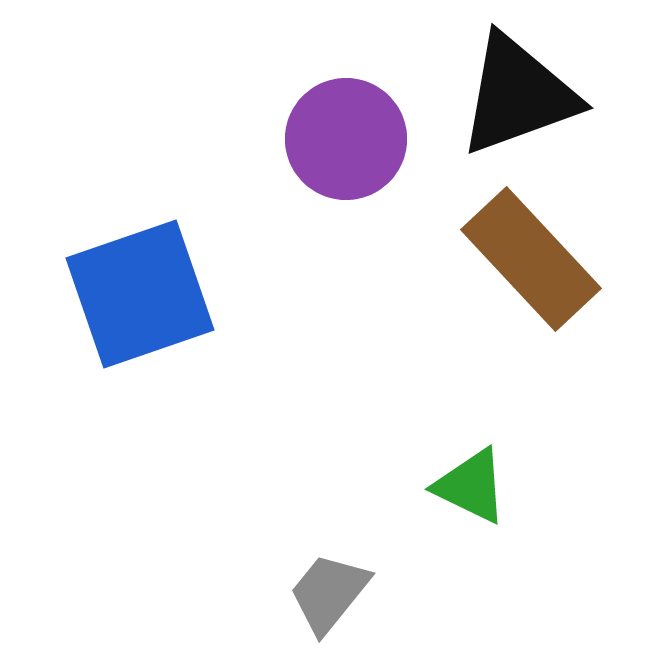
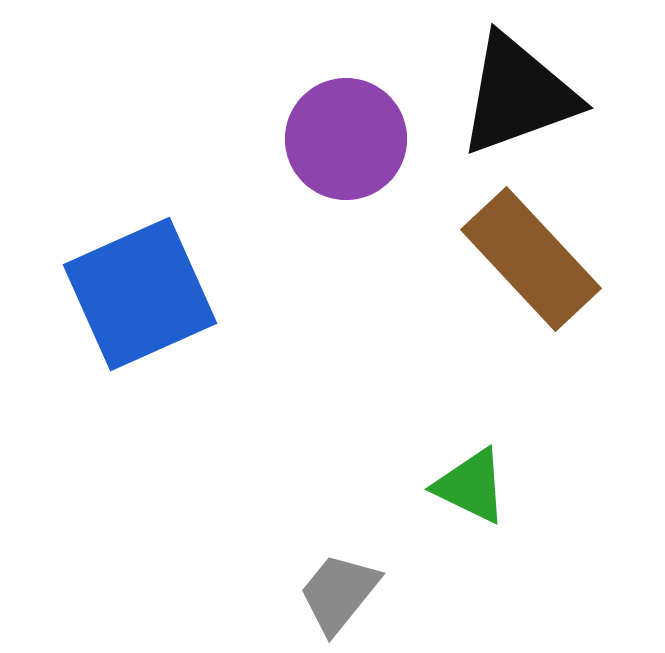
blue square: rotated 5 degrees counterclockwise
gray trapezoid: moved 10 px right
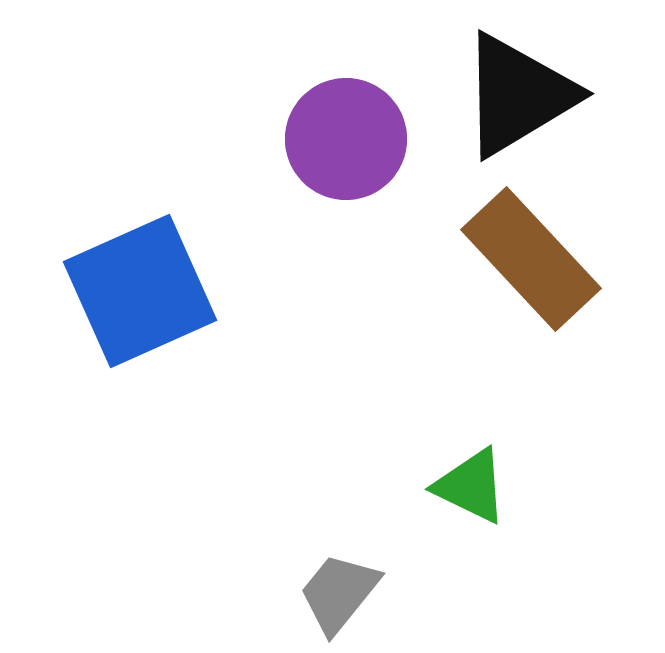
black triangle: rotated 11 degrees counterclockwise
blue square: moved 3 px up
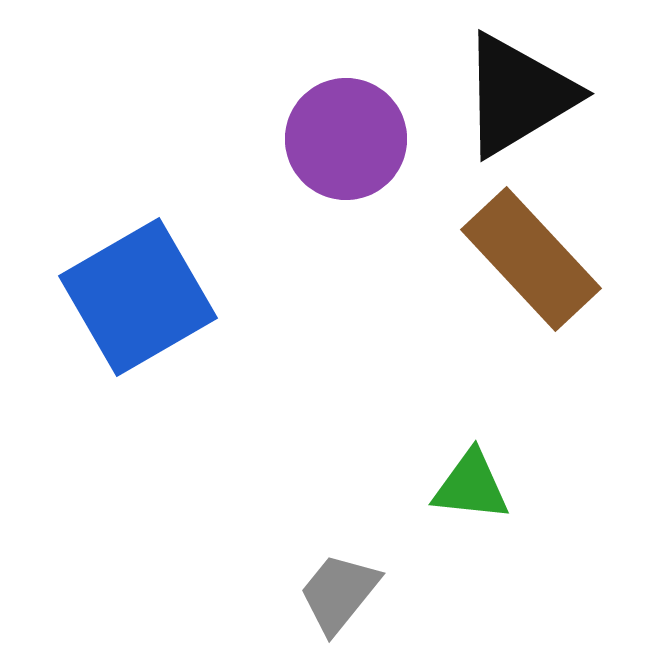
blue square: moved 2 px left, 6 px down; rotated 6 degrees counterclockwise
green triangle: rotated 20 degrees counterclockwise
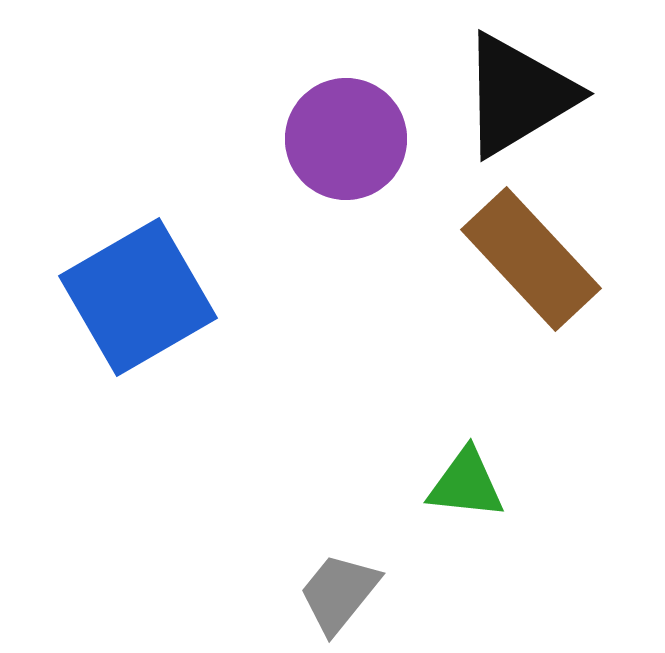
green triangle: moved 5 px left, 2 px up
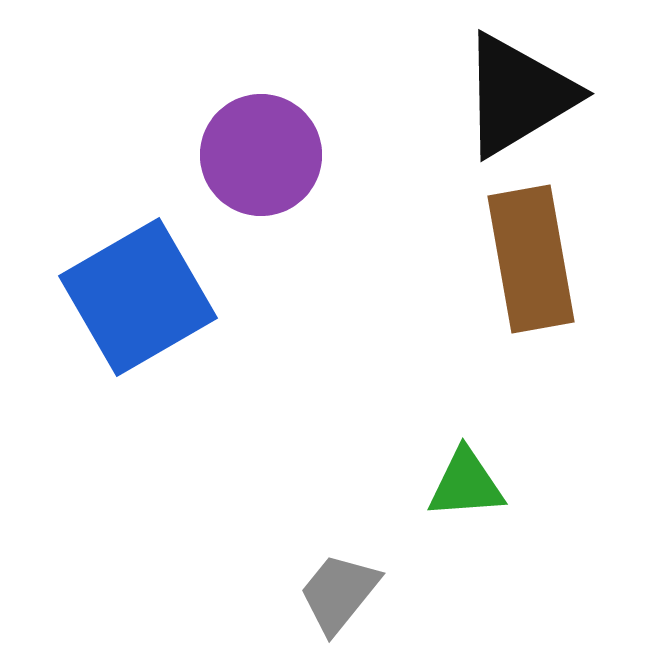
purple circle: moved 85 px left, 16 px down
brown rectangle: rotated 33 degrees clockwise
green triangle: rotated 10 degrees counterclockwise
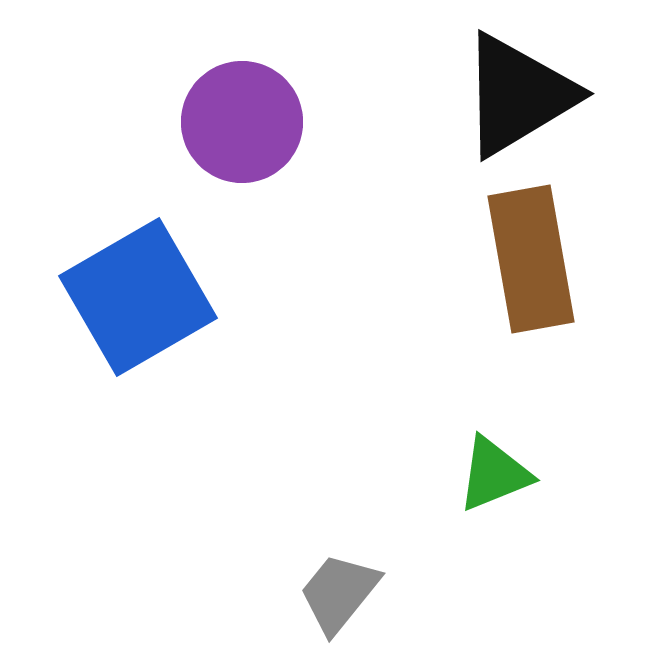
purple circle: moved 19 px left, 33 px up
green triangle: moved 28 px right, 10 px up; rotated 18 degrees counterclockwise
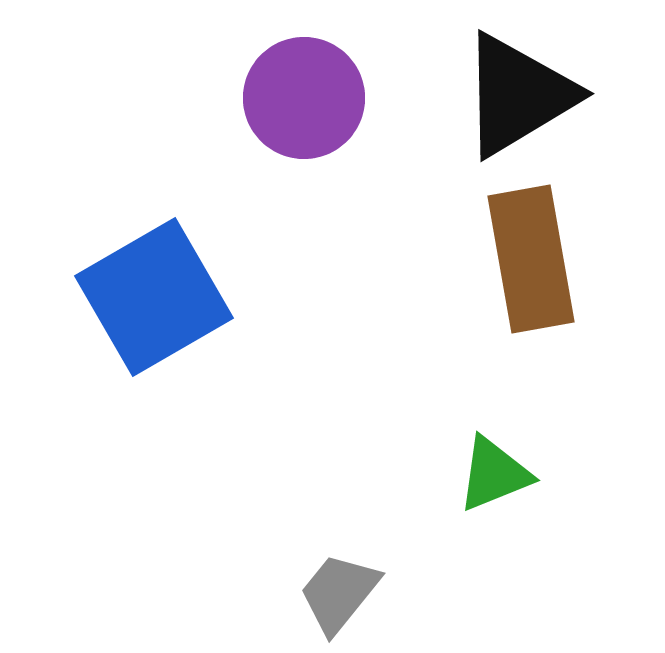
purple circle: moved 62 px right, 24 px up
blue square: moved 16 px right
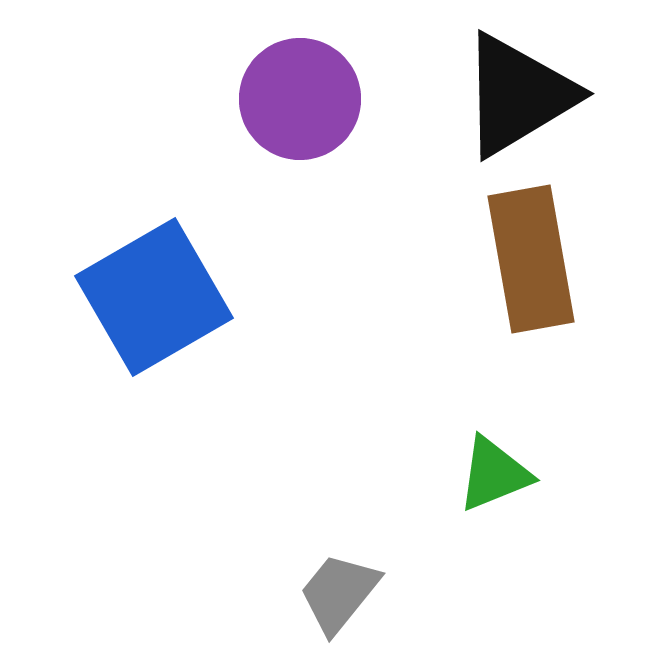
purple circle: moved 4 px left, 1 px down
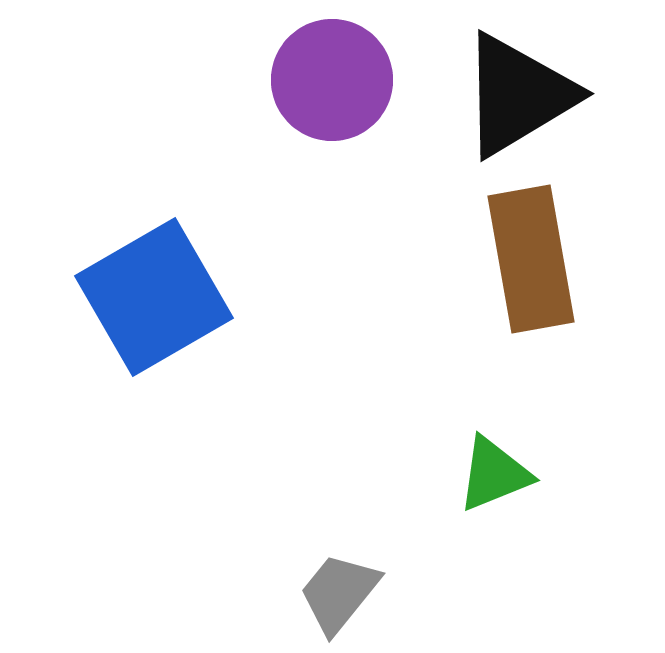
purple circle: moved 32 px right, 19 px up
